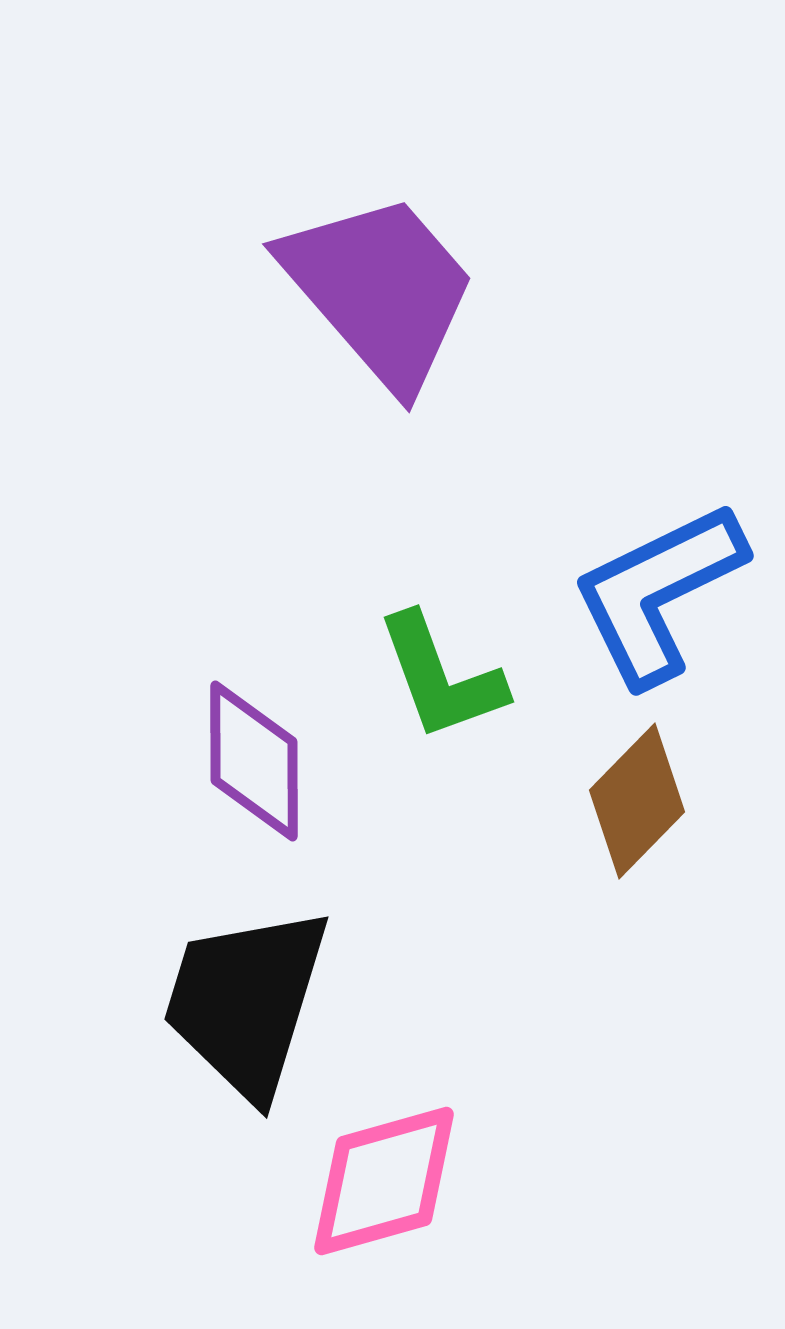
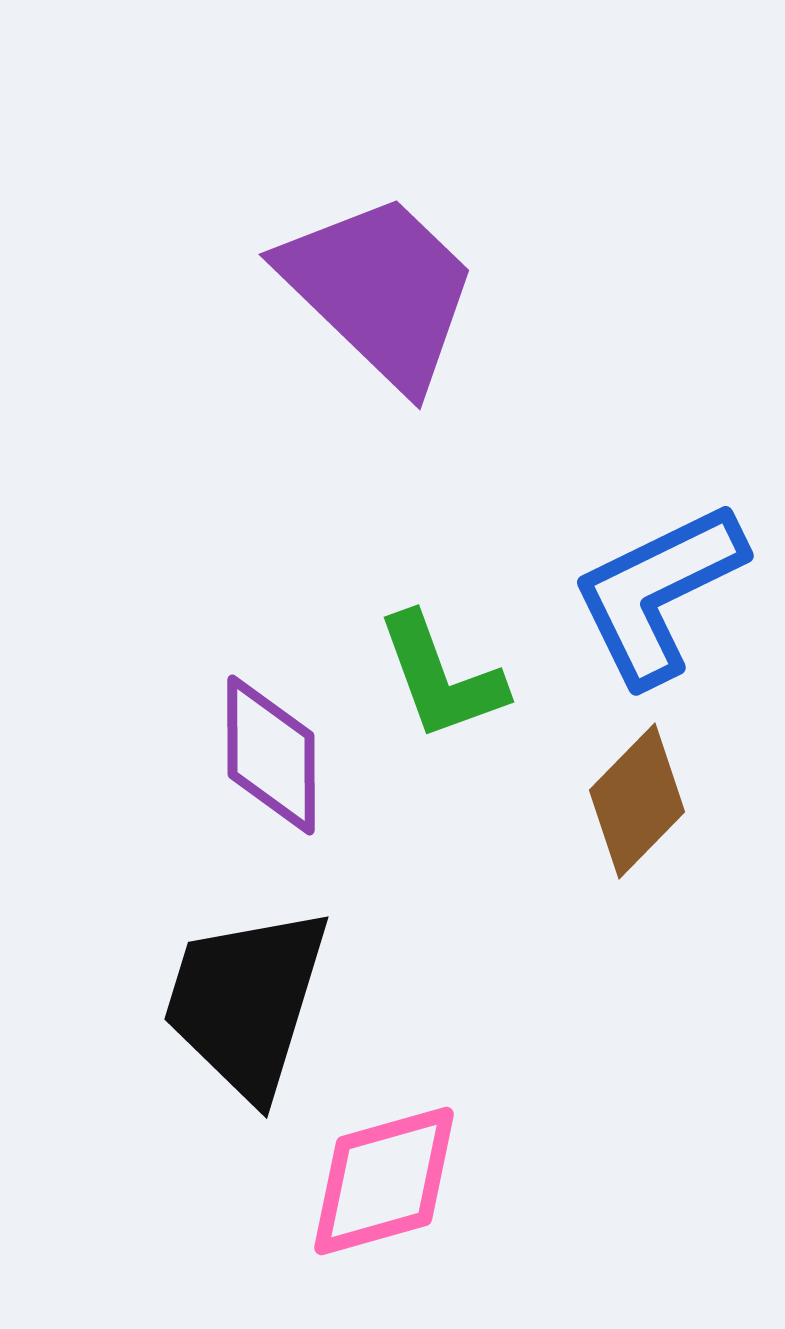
purple trapezoid: rotated 5 degrees counterclockwise
purple diamond: moved 17 px right, 6 px up
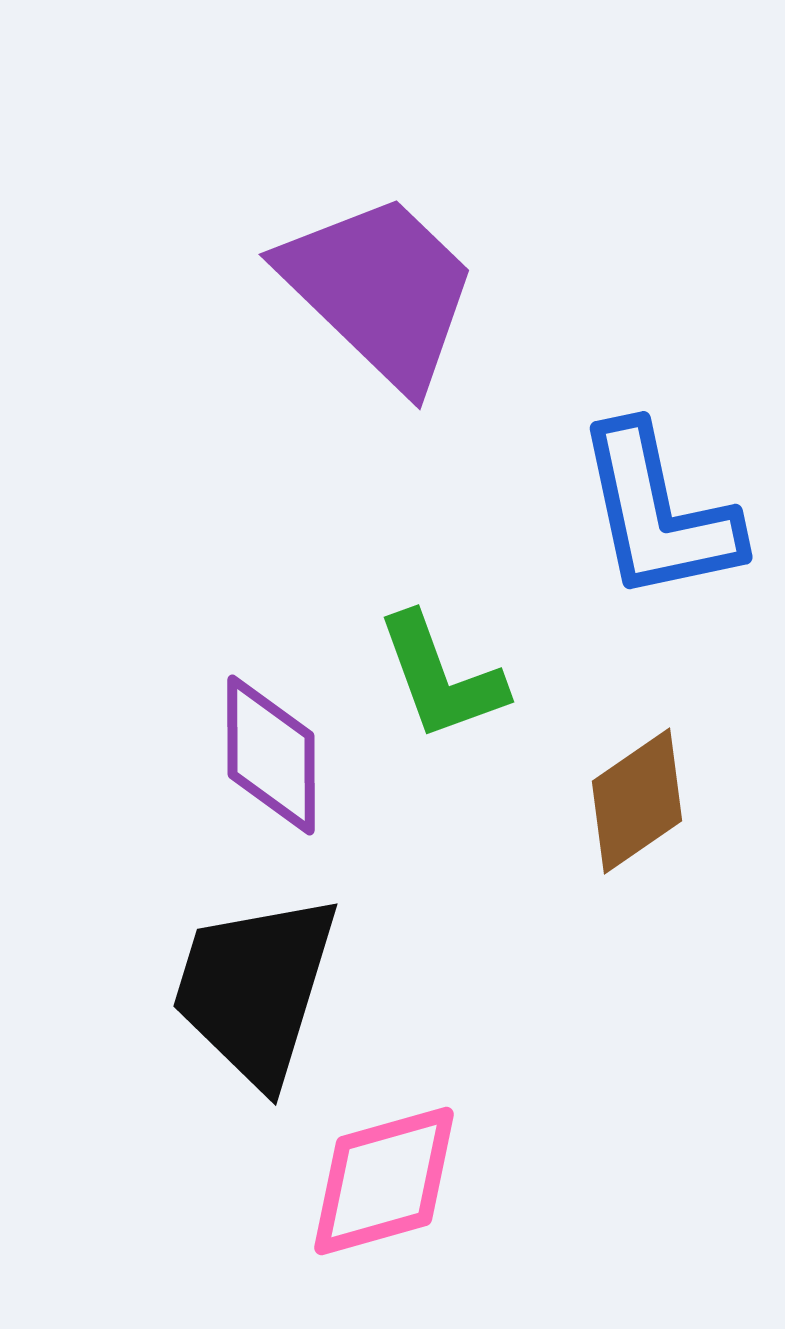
blue L-shape: moved 80 px up; rotated 76 degrees counterclockwise
brown diamond: rotated 11 degrees clockwise
black trapezoid: moved 9 px right, 13 px up
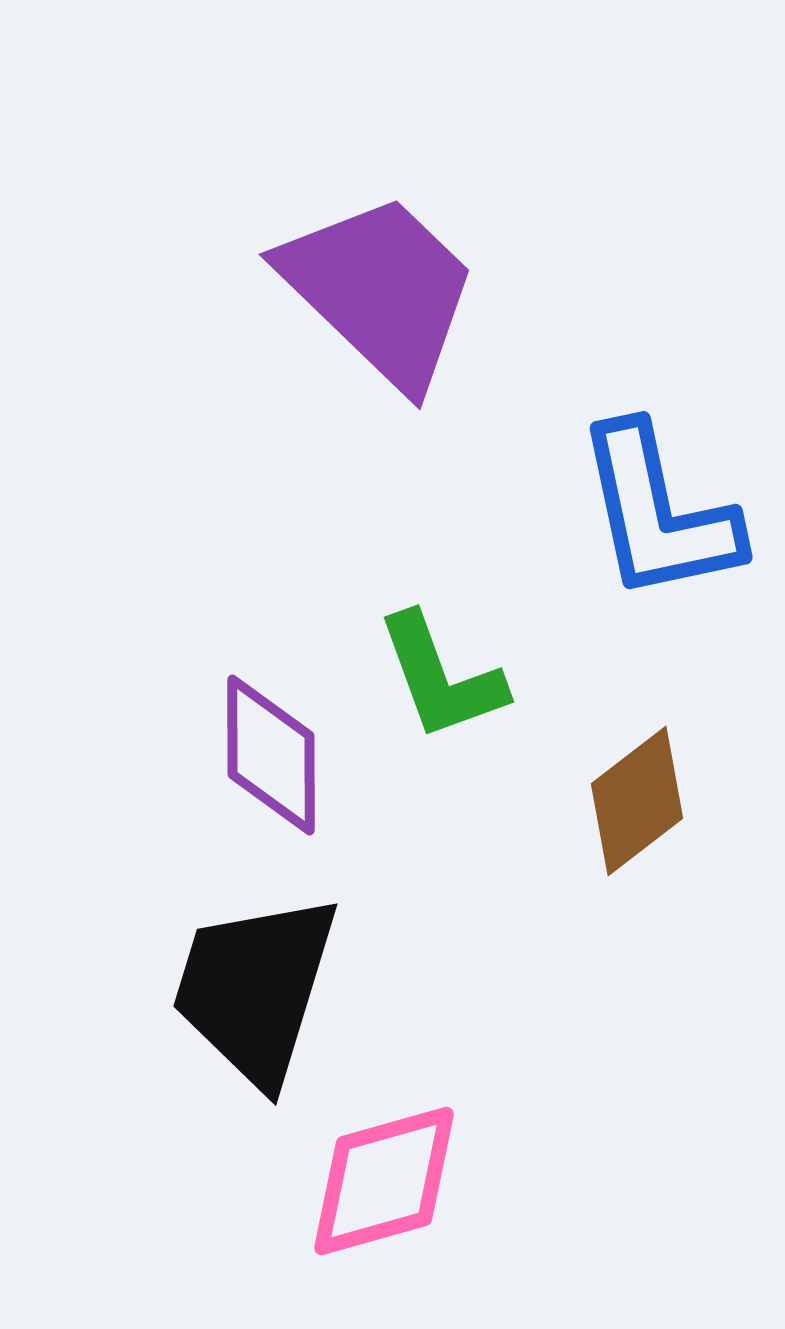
brown diamond: rotated 3 degrees counterclockwise
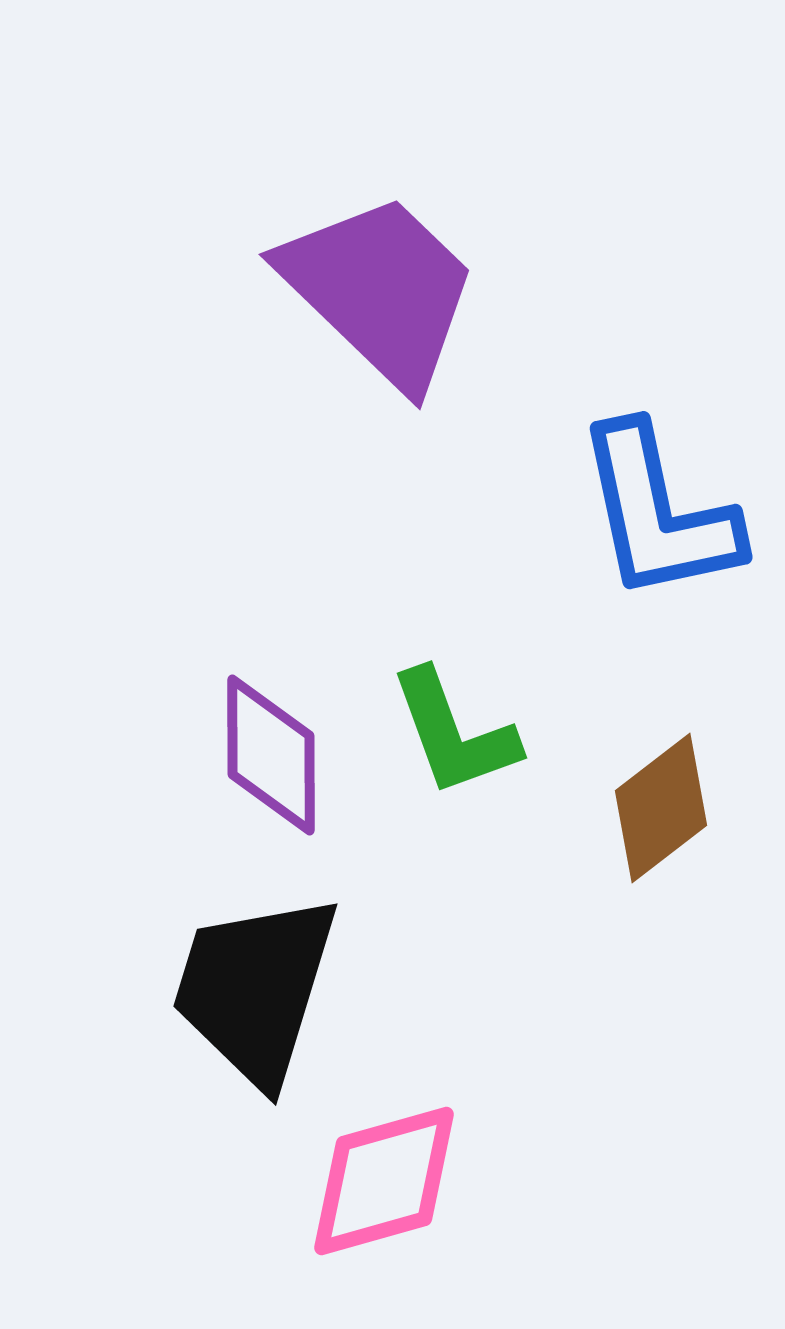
green L-shape: moved 13 px right, 56 px down
brown diamond: moved 24 px right, 7 px down
